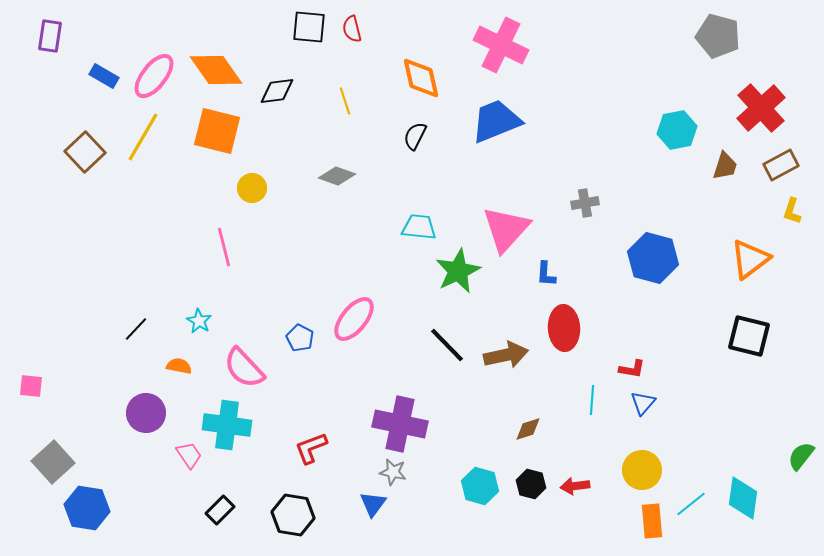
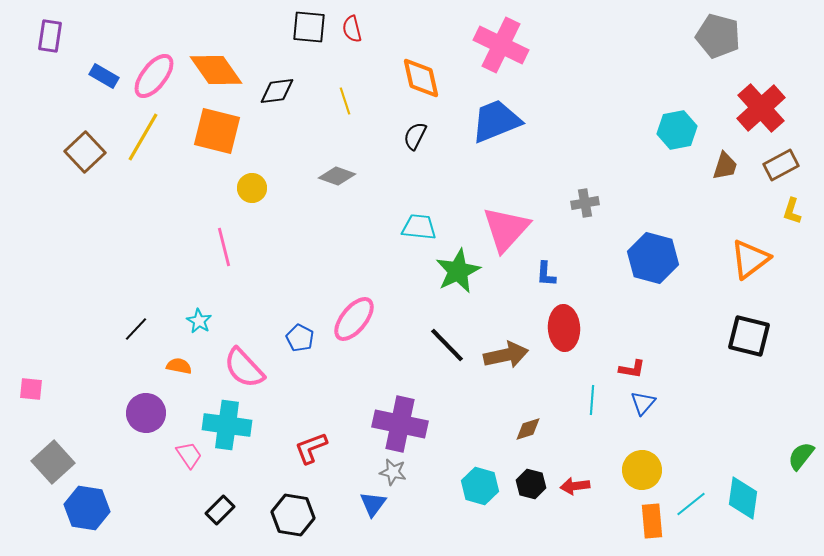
pink square at (31, 386): moved 3 px down
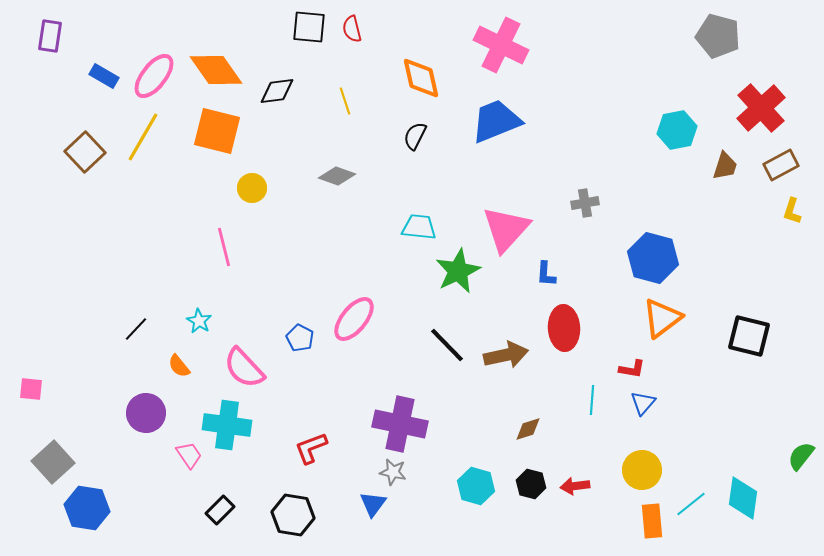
orange triangle at (750, 259): moved 88 px left, 59 px down
orange semicircle at (179, 366): rotated 140 degrees counterclockwise
cyan hexagon at (480, 486): moved 4 px left
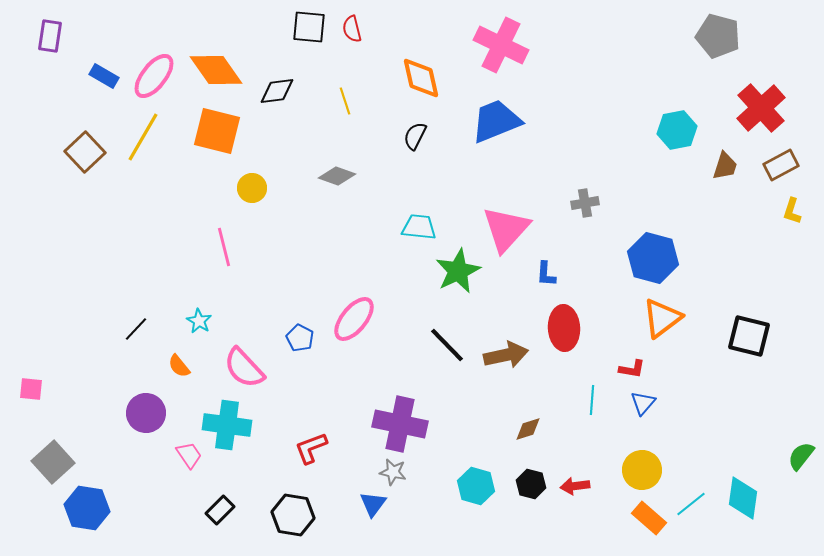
orange rectangle at (652, 521): moved 3 px left, 3 px up; rotated 44 degrees counterclockwise
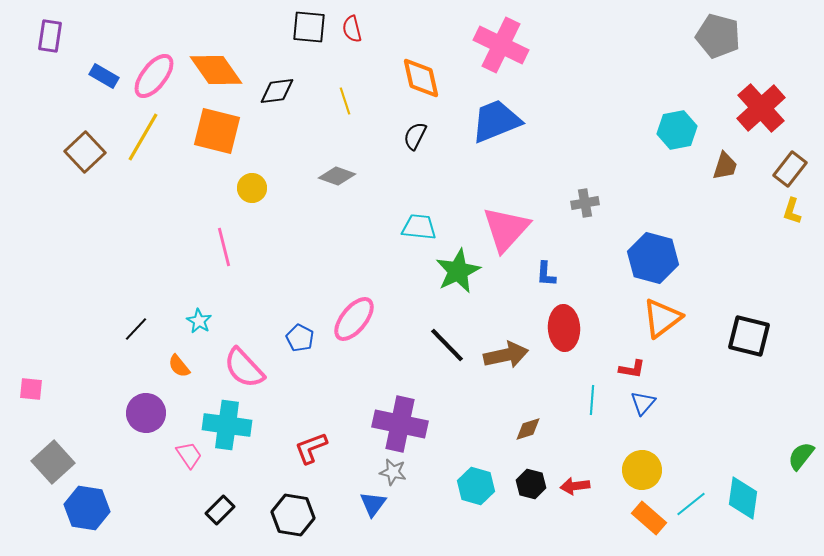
brown rectangle at (781, 165): moved 9 px right, 4 px down; rotated 24 degrees counterclockwise
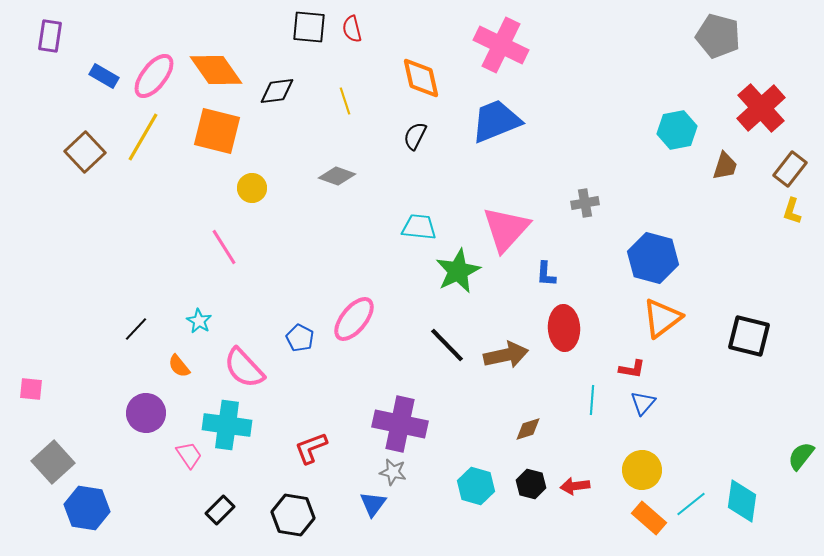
pink line at (224, 247): rotated 18 degrees counterclockwise
cyan diamond at (743, 498): moved 1 px left, 3 px down
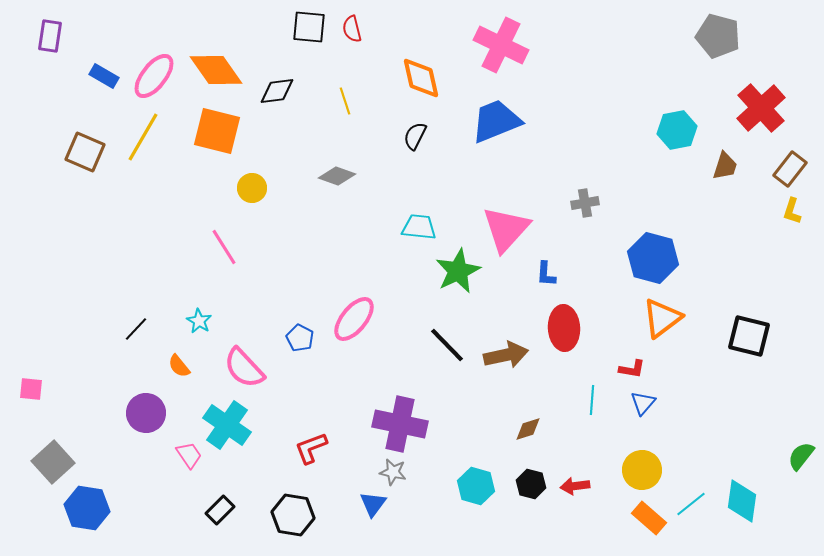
brown square at (85, 152): rotated 24 degrees counterclockwise
cyan cross at (227, 425): rotated 27 degrees clockwise
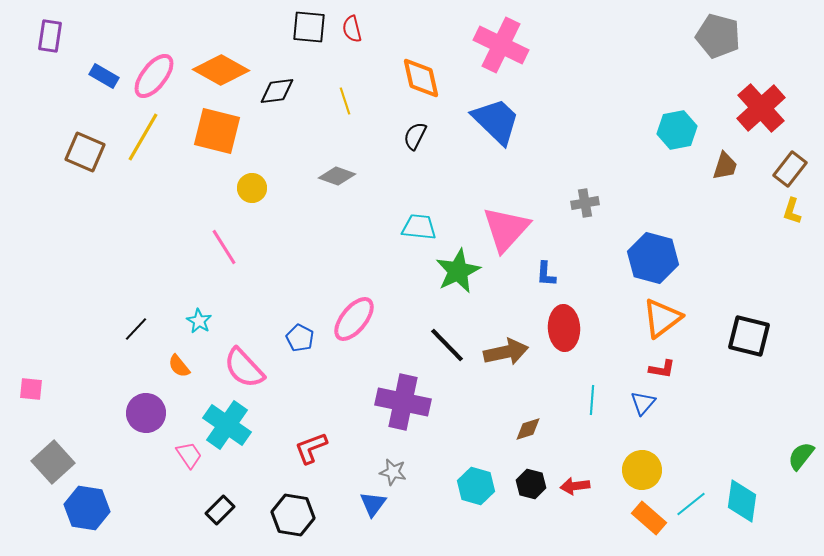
orange diamond at (216, 70): moved 5 px right; rotated 26 degrees counterclockwise
blue trapezoid at (496, 121): rotated 66 degrees clockwise
brown arrow at (506, 355): moved 3 px up
red L-shape at (632, 369): moved 30 px right
purple cross at (400, 424): moved 3 px right, 22 px up
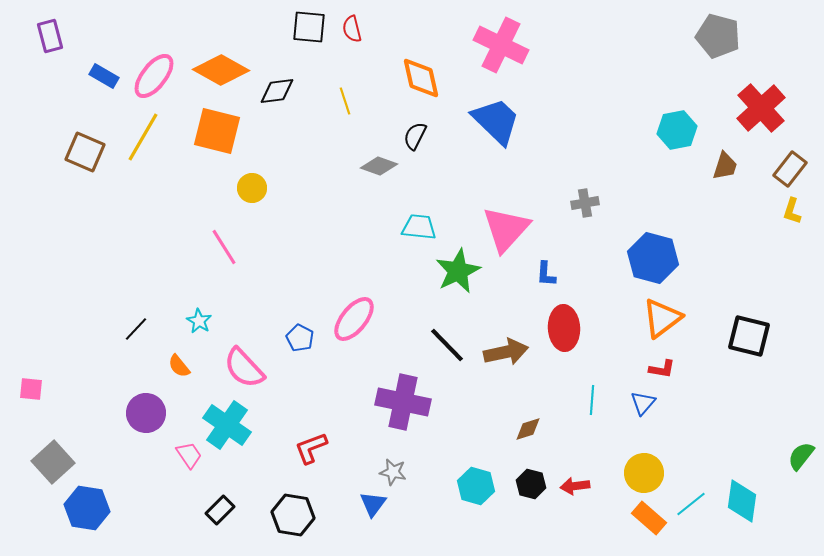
purple rectangle at (50, 36): rotated 24 degrees counterclockwise
gray diamond at (337, 176): moved 42 px right, 10 px up
yellow circle at (642, 470): moved 2 px right, 3 px down
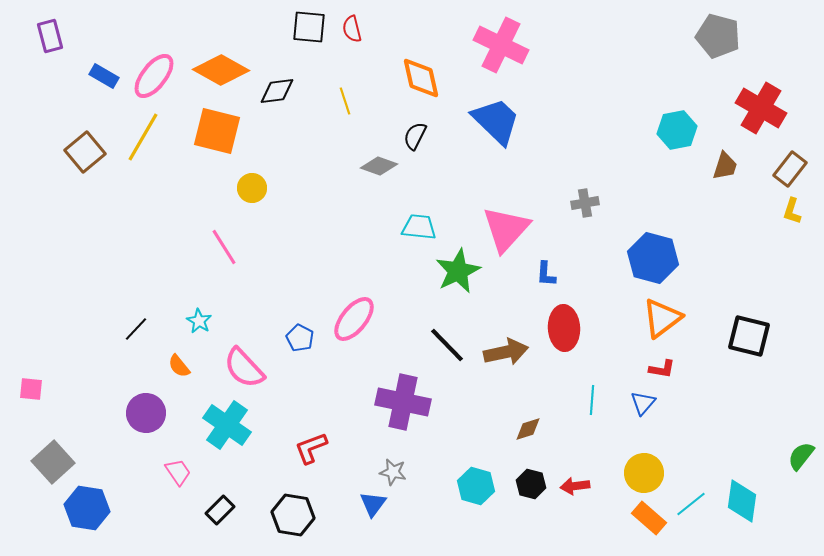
red cross at (761, 108): rotated 18 degrees counterclockwise
brown square at (85, 152): rotated 27 degrees clockwise
pink trapezoid at (189, 455): moved 11 px left, 17 px down
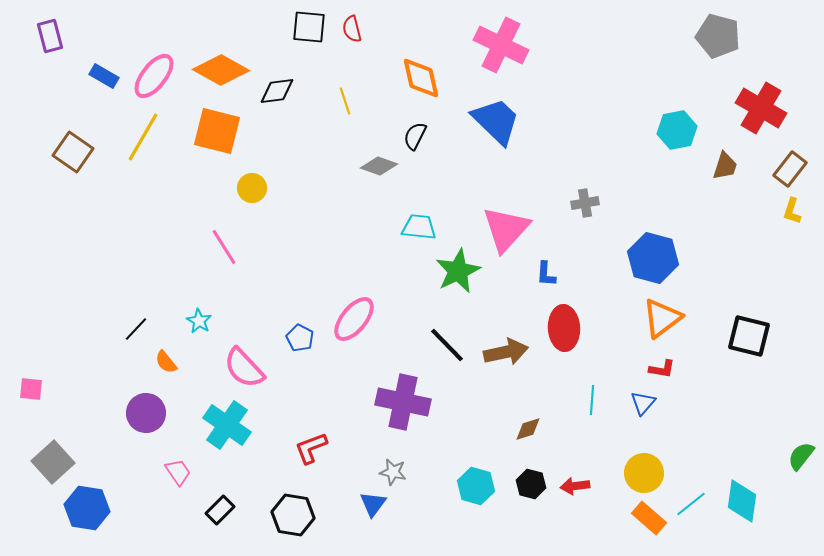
brown square at (85, 152): moved 12 px left; rotated 15 degrees counterclockwise
orange semicircle at (179, 366): moved 13 px left, 4 px up
